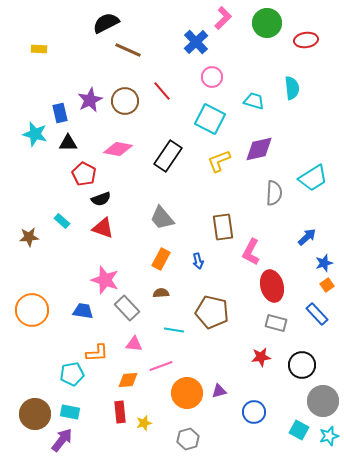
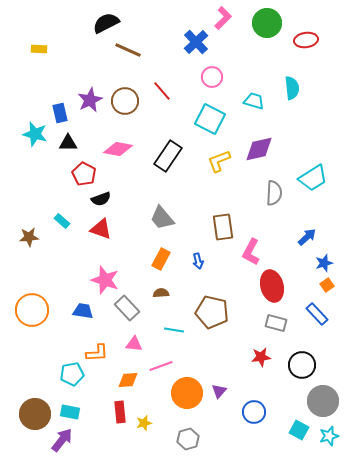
red triangle at (103, 228): moved 2 px left, 1 px down
purple triangle at (219, 391): rotated 35 degrees counterclockwise
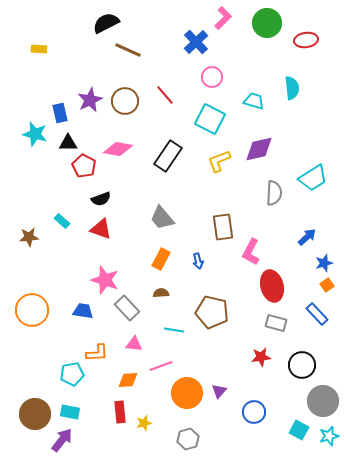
red line at (162, 91): moved 3 px right, 4 px down
red pentagon at (84, 174): moved 8 px up
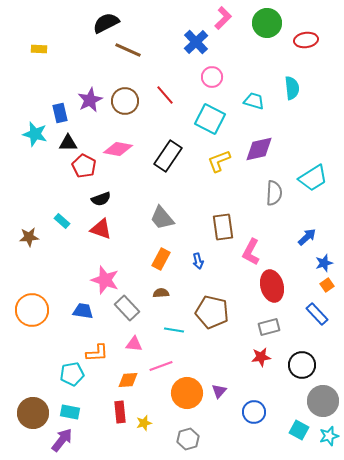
gray rectangle at (276, 323): moved 7 px left, 4 px down; rotated 30 degrees counterclockwise
brown circle at (35, 414): moved 2 px left, 1 px up
